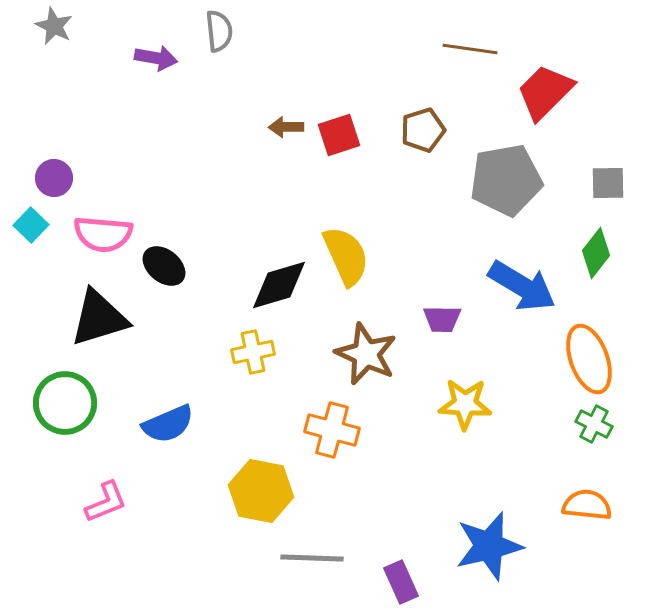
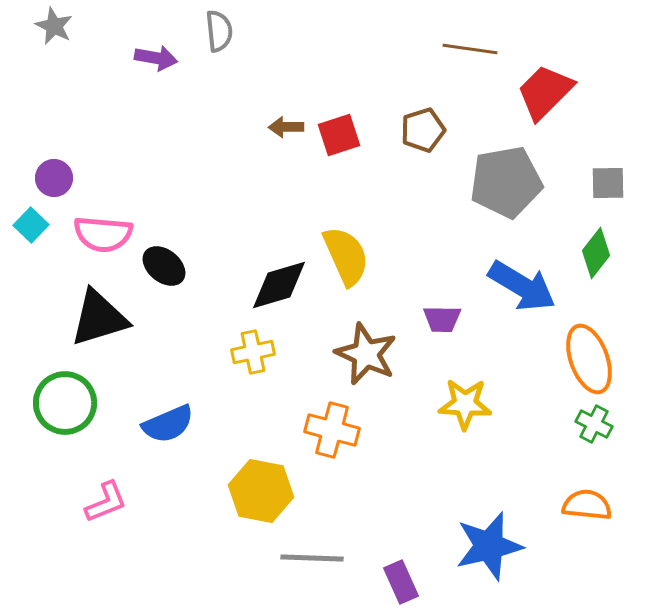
gray pentagon: moved 2 px down
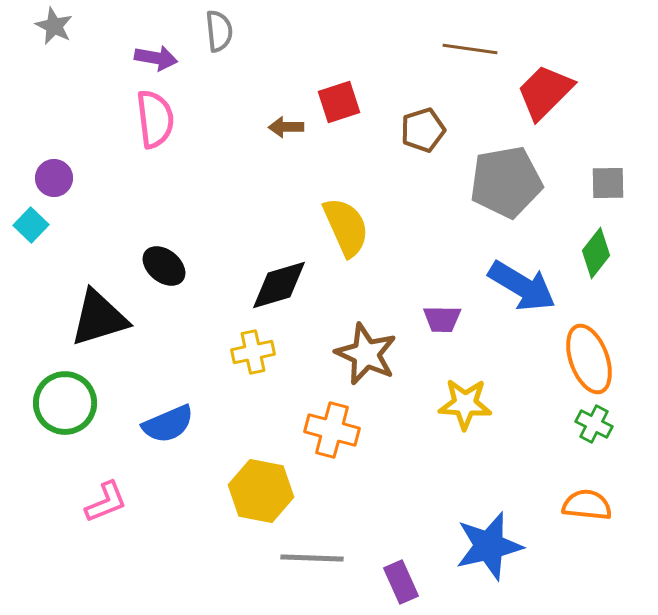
red square: moved 33 px up
pink semicircle: moved 52 px right, 115 px up; rotated 102 degrees counterclockwise
yellow semicircle: moved 29 px up
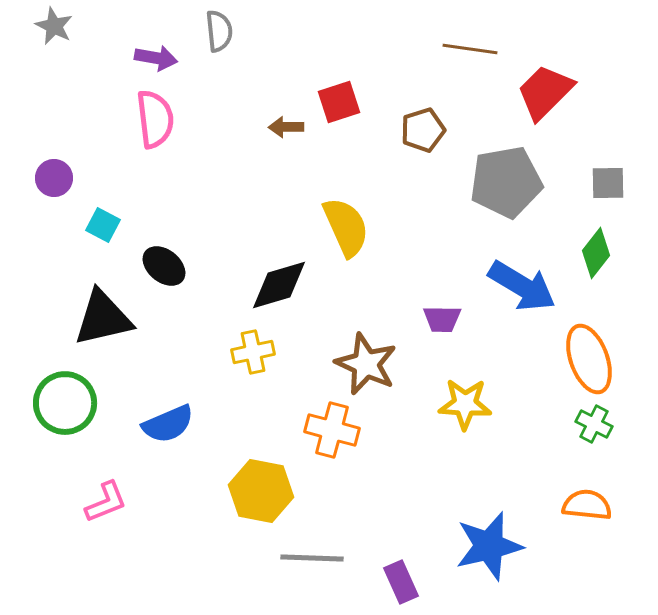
cyan square: moved 72 px right; rotated 16 degrees counterclockwise
black triangle: moved 4 px right; rotated 4 degrees clockwise
brown star: moved 10 px down
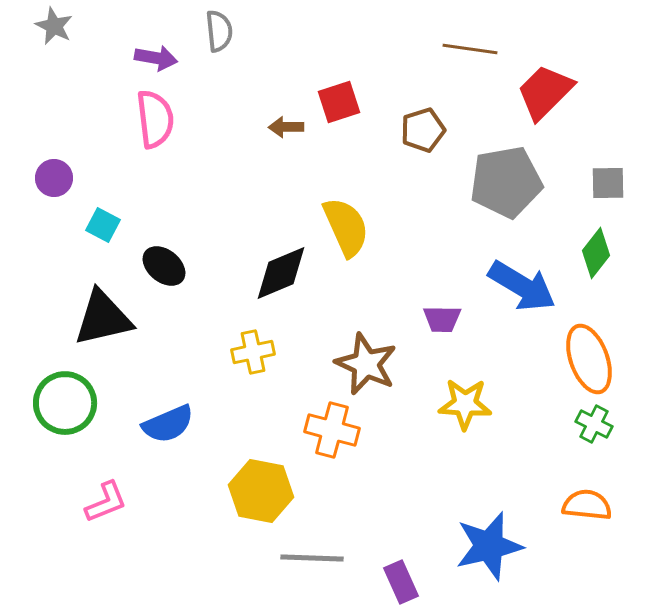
black diamond: moved 2 px right, 12 px up; rotated 6 degrees counterclockwise
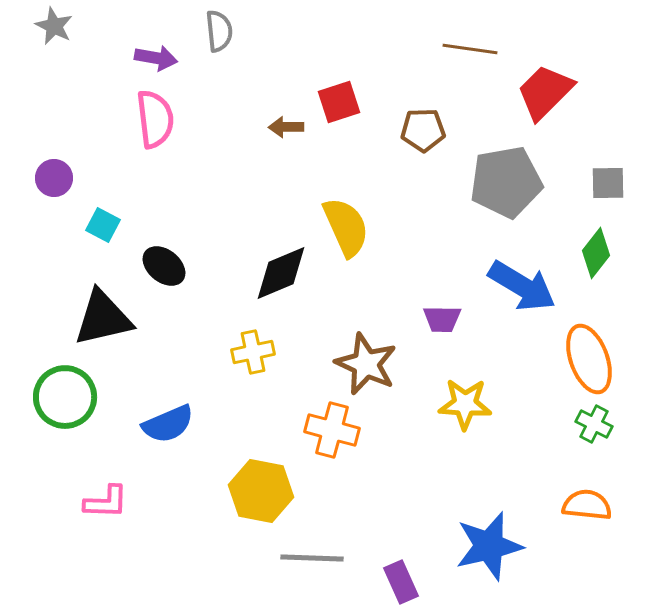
brown pentagon: rotated 15 degrees clockwise
green circle: moved 6 px up
pink L-shape: rotated 24 degrees clockwise
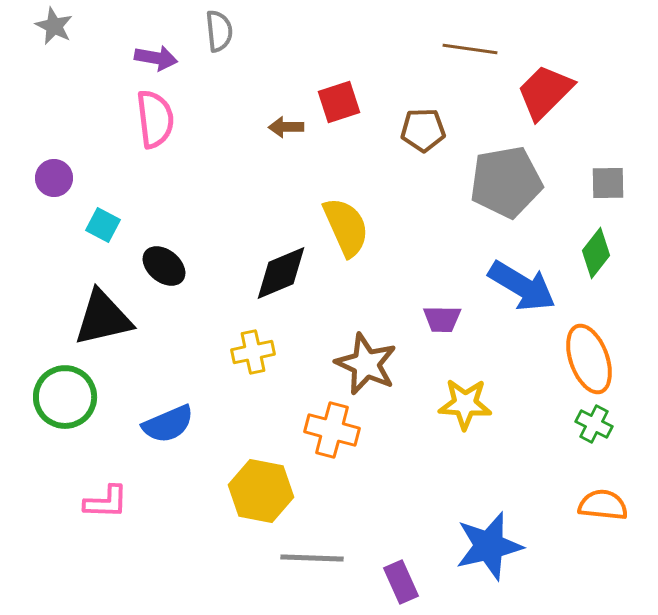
orange semicircle: moved 16 px right
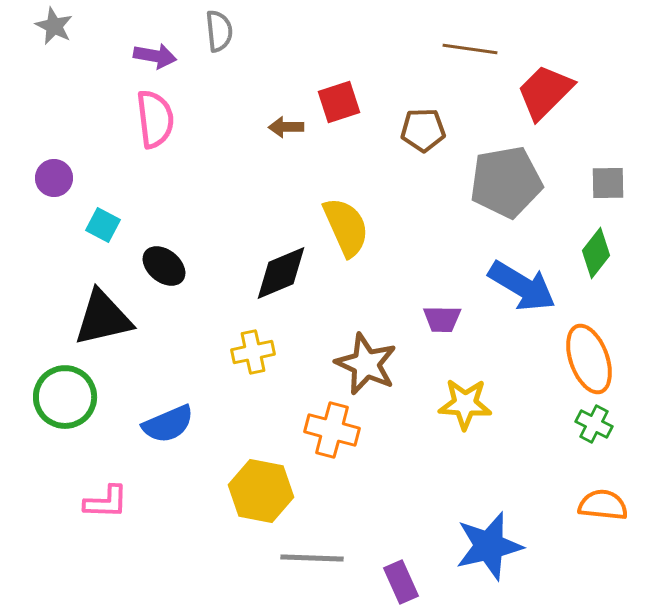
purple arrow: moved 1 px left, 2 px up
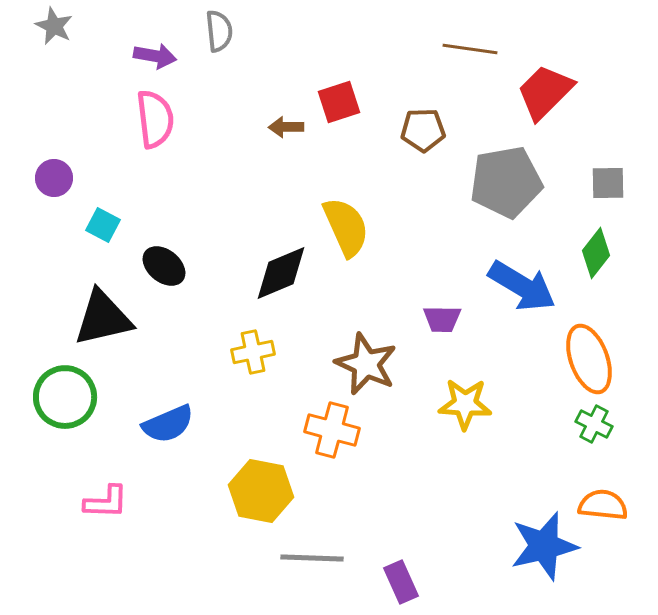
blue star: moved 55 px right
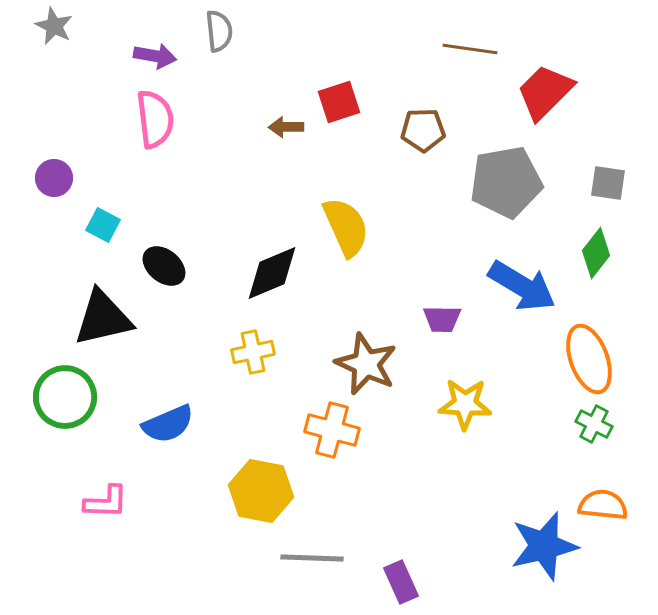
gray square: rotated 9 degrees clockwise
black diamond: moved 9 px left
